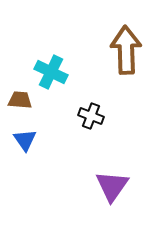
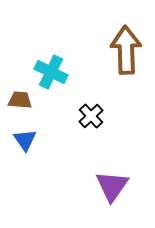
black cross: rotated 25 degrees clockwise
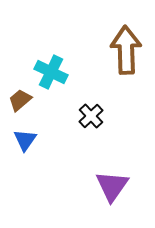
brown trapezoid: rotated 45 degrees counterclockwise
blue triangle: rotated 10 degrees clockwise
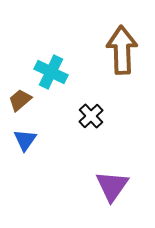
brown arrow: moved 4 px left
